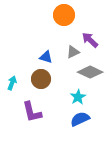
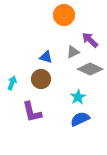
gray diamond: moved 3 px up
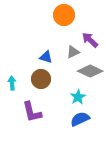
gray diamond: moved 2 px down
cyan arrow: rotated 24 degrees counterclockwise
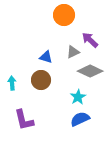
brown circle: moved 1 px down
purple L-shape: moved 8 px left, 8 px down
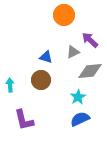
gray diamond: rotated 30 degrees counterclockwise
cyan arrow: moved 2 px left, 2 px down
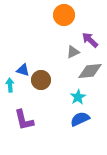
blue triangle: moved 23 px left, 13 px down
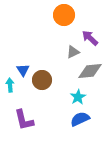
purple arrow: moved 2 px up
blue triangle: rotated 40 degrees clockwise
brown circle: moved 1 px right
